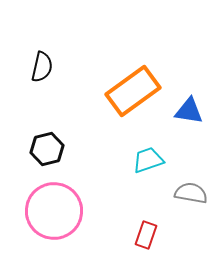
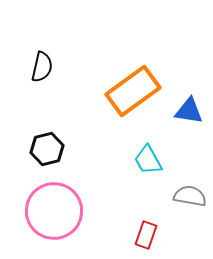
cyan trapezoid: rotated 100 degrees counterclockwise
gray semicircle: moved 1 px left, 3 px down
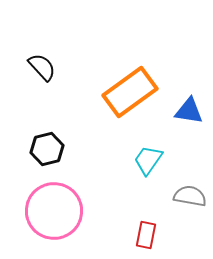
black semicircle: rotated 56 degrees counterclockwise
orange rectangle: moved 3 px left, 1 px down
cyan trapezoid: rotated 64 degrees clockwise
red rectangle: rotated 8 degrees counterclockwise
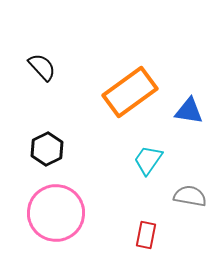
black hexagon: rotated 12 degrees counterclockwise
pink circle: moved 2 px right, 2 px down
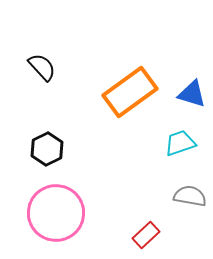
blue triangle: moved 3 px right, 17 px up; rotated 8 degrees clockwise
cyan trapezoid: moved 32 px right, 17 px up; rotated 36 degrees clockwise
red rectangle: rotated 36 degrees clockwise
